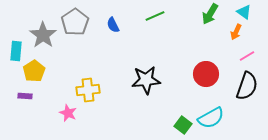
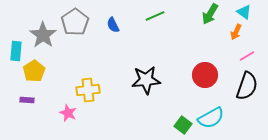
red circle: moved 1 px left, 1 px down
purple rectangle: moved 2 px right, 4 px down
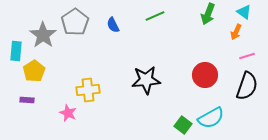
green arrow: moved 2 px left; rotated 10 degrees counterclockwise
pink line: rotated 14 degrees clockwise
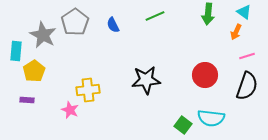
green arrow: rotated 15 degrees counterclockwise
gray star: rotated 8 degrees counterclockwise
pink star: moved 2 px right, 3 px up
cyan semicircle: rotated 36 degrees clockwise
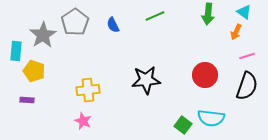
gray star: rotated 12 degrees clockwise
yellow pentagon: rotated 20 degrees counterclockwise
pink star: moved 13 px right, 11 px down
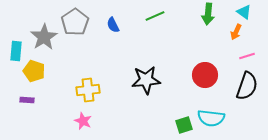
gray star: moved 1 px right, 2 px down
green square: moved 1 px right; rotated 36 degrees clockwise
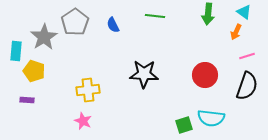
green line: rotated 30 degrees clockwise
black star: moved 2 px left, 6 px up; rotated 8 degrees clockwise
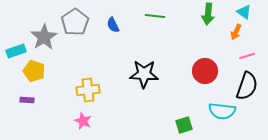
cyan rectangle: rotated 66 degrees clockwise
red circle: moved 4 px up
cyan semicircle: moved 11 px right, 7 px up
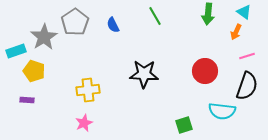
green line: rotated 54 degrees clockwise
pink star: moved 1 px right, 2 px down; rotated 24 degrees clockwise
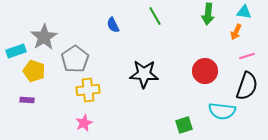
cyan triangle: rotated 28 degrees counterclockwise
gray pentagon: moved 37 px down
